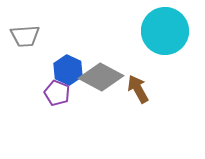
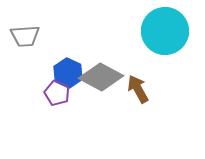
blue hexagon: moved 3 px down
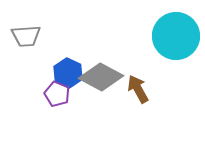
cyan circle: moved 11 px right, 5 px down
gray trapezoid: moved 1 px right
purple pentagon: moved 1 px down
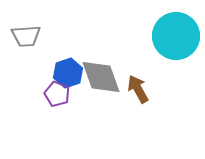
blue hexagon: rotated 16 degrees clockwise
gray diamond: rotated 42 degrees clockwise
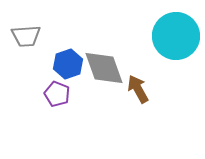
blue hexagon: moved 9 px up
gray diamond: moved 3 px right, 9 px up
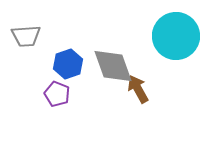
gray diamond: moved 9 px right, 2 px up
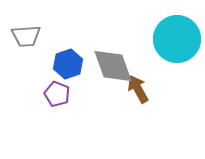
cyan circle: moved 1 px right, 3 px down
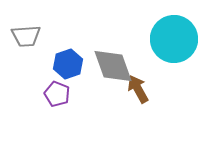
cyan circle: moved 3 px left
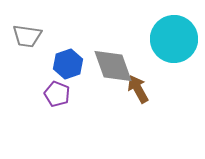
gray trapezoid: moved 1 px right; rotated 12 degrees clockwise
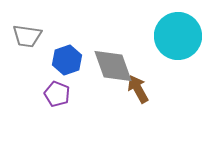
cyan circle: moved 4 px right, 3 px up
blue hexagon: moved 1 px left, 4 px up
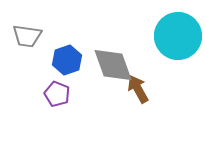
gray diamond: moved 1 px up
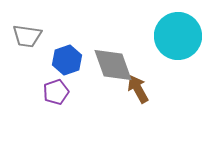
purple pentagon: moved 1 px left, 2 px up; rotated 30 degrees clockwise
